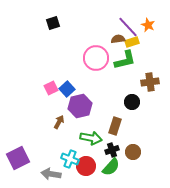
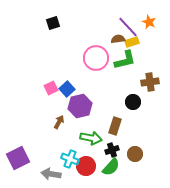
orange star: moved 1 px right, 3 px up
black circle: moved 1 px right
brown circle: moved 2 px right, 2 px down
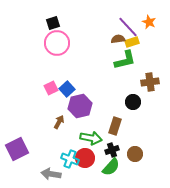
pink circle: moved 39 px left, 15 px up
purple square: moved 1 px left, 9 px up
red circle: moved 1 px left, 8 px up
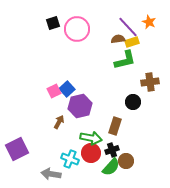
pink circle: moved 20 px right, 14 px up
pink square: moved 3 px right, 3 px down
brown circle: moved 9 px left, 7 px down
red circle: moved 6 px right, 5 px up
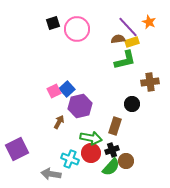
black circle: moved 1 px left, 2 px down
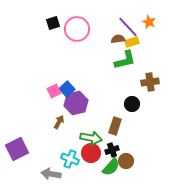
purple hexagon: moved 4 px left, 3 px up
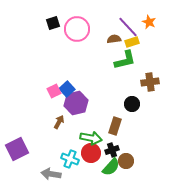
brown semicircle: moved 4 px left
